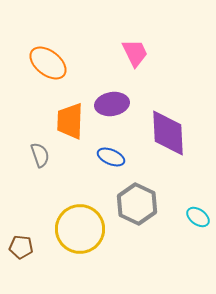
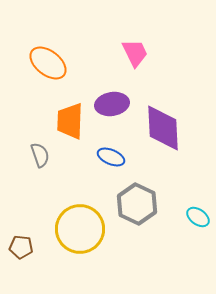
purple diamond: moved 5 px left, 5 px up
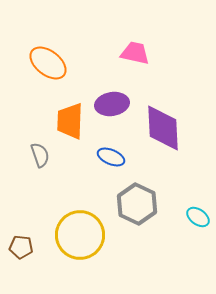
pink trapezoid: rotated 52 degrees counterclockwise
yellow circle: moved 6 px down
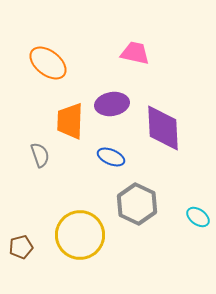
brown pentagon: rotated 20 degrees counterclockwise
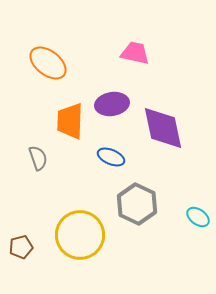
purple diamond: rotated 9 degrees counterclockwise
gray semicircle: moved 2 px left, 3 px down
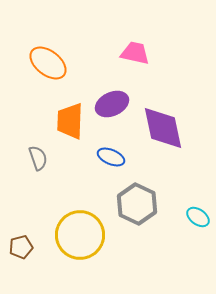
purple ellipse: rotated 16 degrees counterclockwise
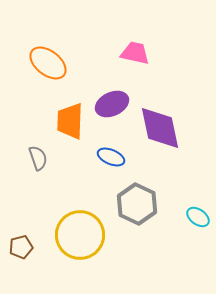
purple diamond: moved 3 px left
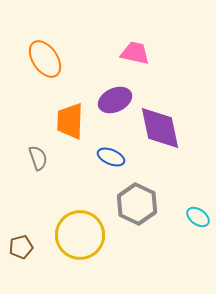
orange ellipse: moved 3 px left, 4 px up; rotated 18 degrees clockwise
purple ellipse: moved 3 px right, 4 px up
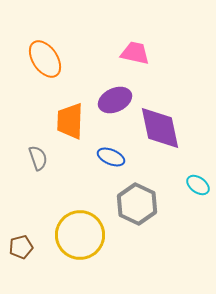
cyan ellipse: moved 32 px up
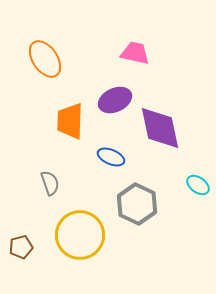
gray semicircle: moved 12 px right, 25 px down
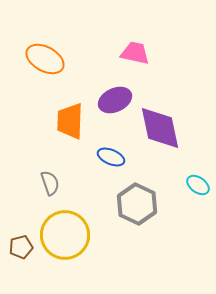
orange ellipse: rotated 27 degrees counterclockwise
yellow circle: moved 15 px left
